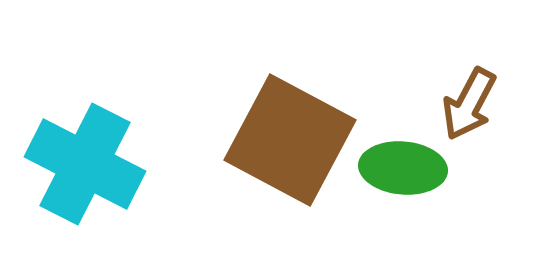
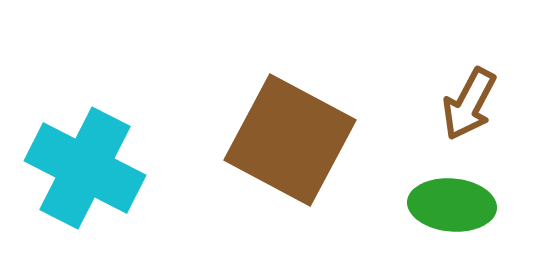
cyan cross: moved 4 px down
green ellipse: moved 49 px right, 37 px down
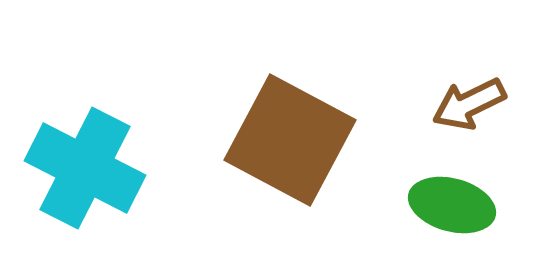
brown arrow: rotated 36 degrees clockwise
green ellipse: rotated 10 degrees clockwise
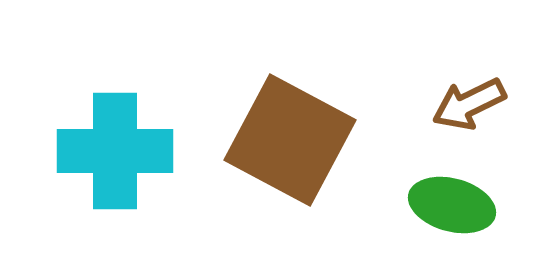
cyan cross: moved 30 px right, 17 px up; rotated 27 degrees counterclockwise
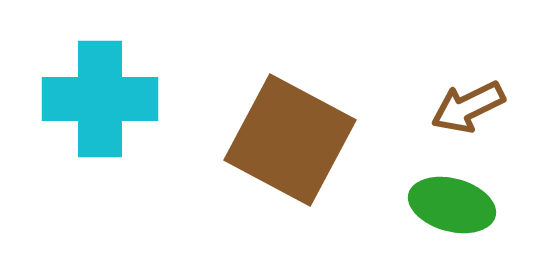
brown arrow: moved 1 px left, 3 px down
cyan cross: moved 15 px left, 52 px up
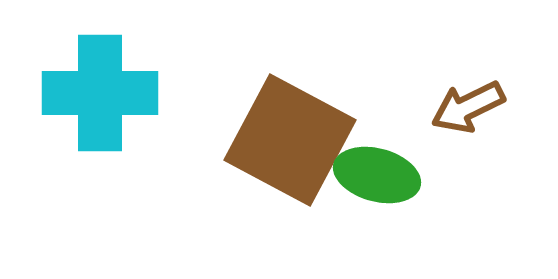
cyan cross: moved 6 px up
green ellipse: moved 75 px left, 30 px up
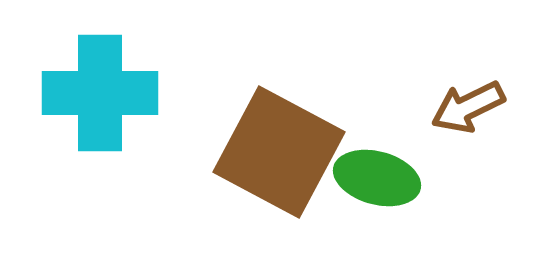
brown square: moved 11 px left, 12 px down
green ellipse: moved 3 px down
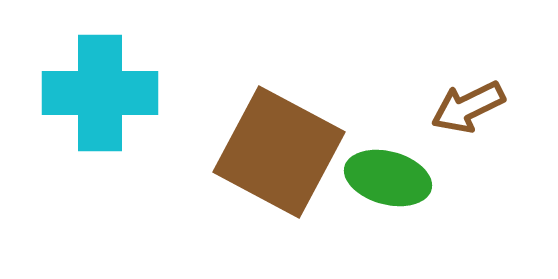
green ellipse: moved 11 px right
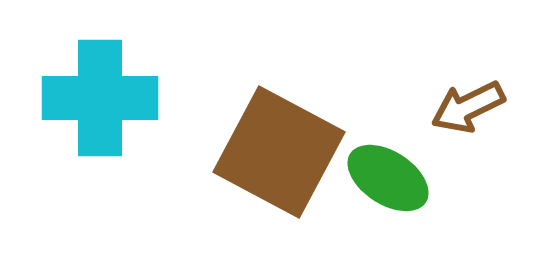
cyan cross: moved 5 px down
green ellipse: rotated 18 degrees clockwise
